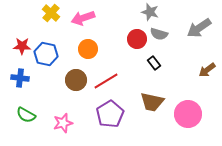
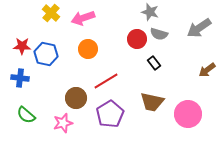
brown circle: moved 18 px down
green semicircle: rotated 12 degrees clockwise
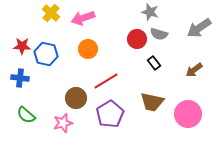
brown arrow: moved 13 px left
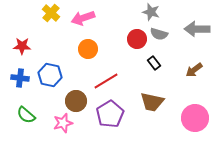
gray star: moved 1 px right
gray arrow: moved 2 px left, 1 px down; rotated 35 degrees clockwise
blue hexagon: moved 4 px right, 21 px down
brown circle: moved 3 px down
pink circle: moved 7 px right, 4 px down
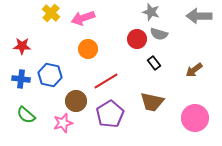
gray arrow: moved 2 px right, 13 px up
blue cross: moved 1 px right, 1 px down
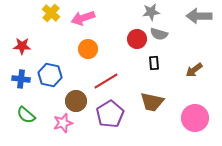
gray star: rotated 24 degrees counterclockwise
black rectangle: rotated 32 degrees clockwise
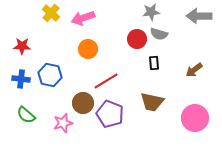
brown circle: moved 7 px right, 2 px down
purple pentagon: rotated 20 degrees counterclockwise
